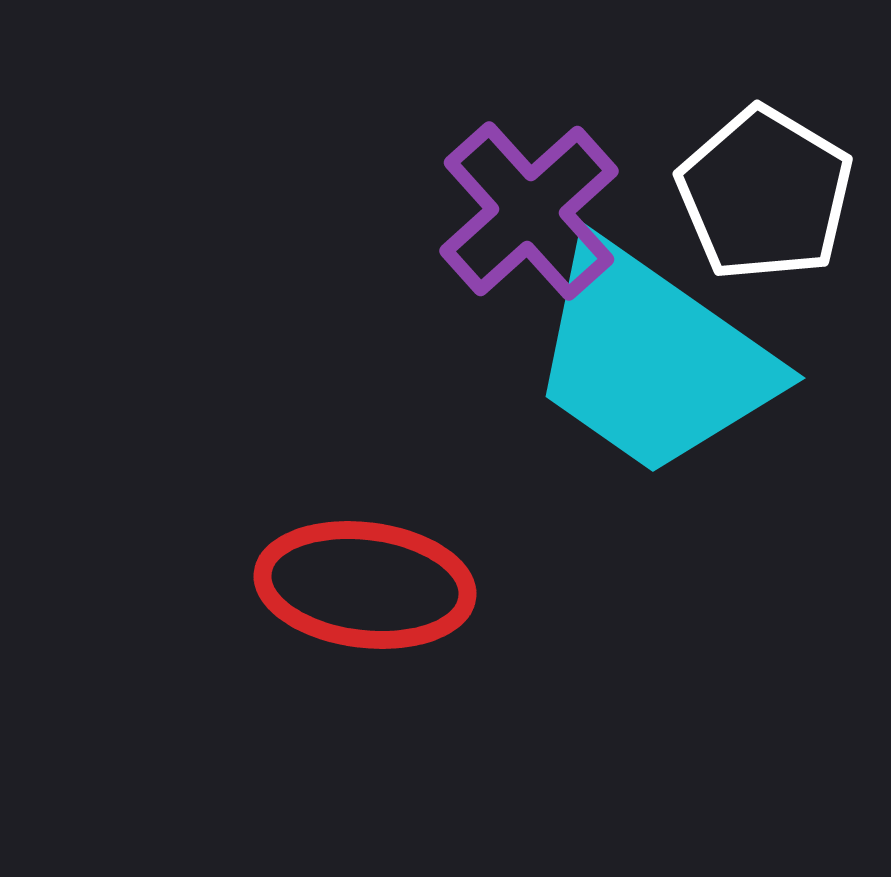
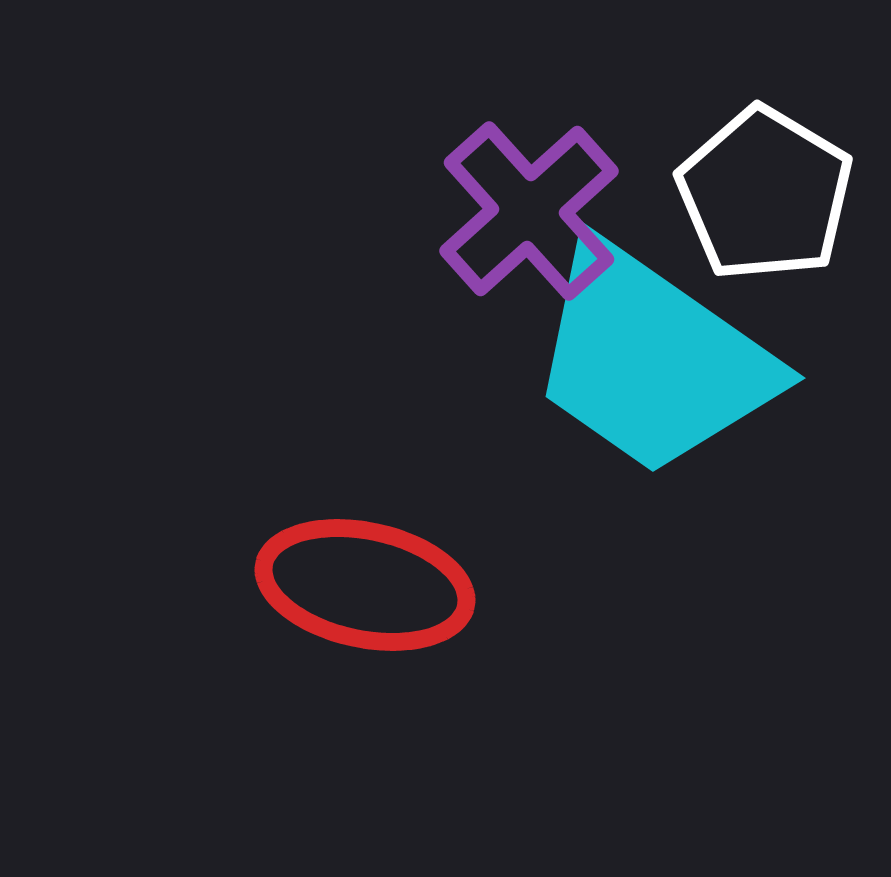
red ellipse: rotated 5 degrees clockwise
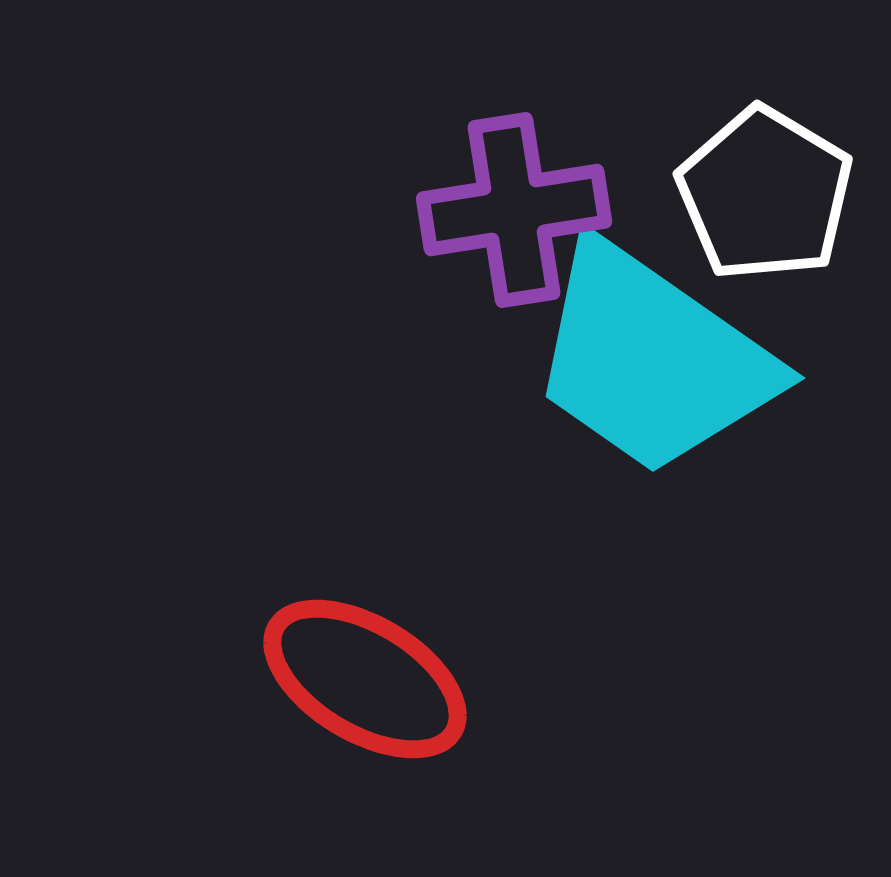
purple cross: moved 15 px left, 1 px up; rotated 33 degrees clockwise
red ellipse: moved 94 px down; rotated 19 degrees clockwise
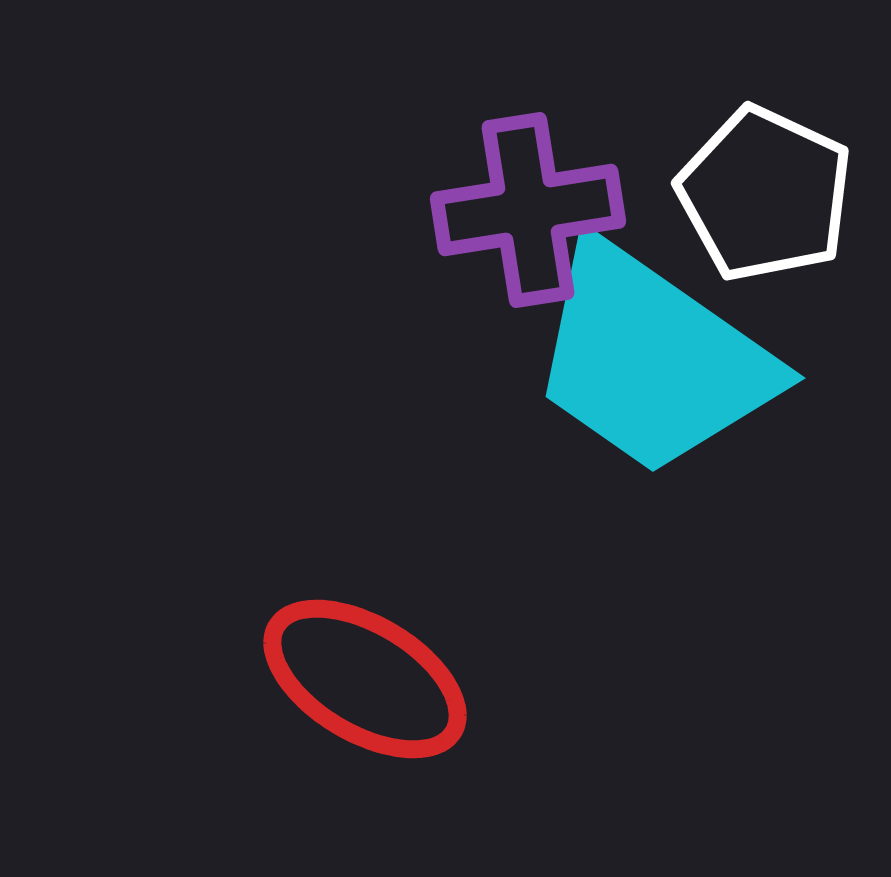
white pentagon: rotated 6 degrees counterclockwise
purple cross: moved 14 px right
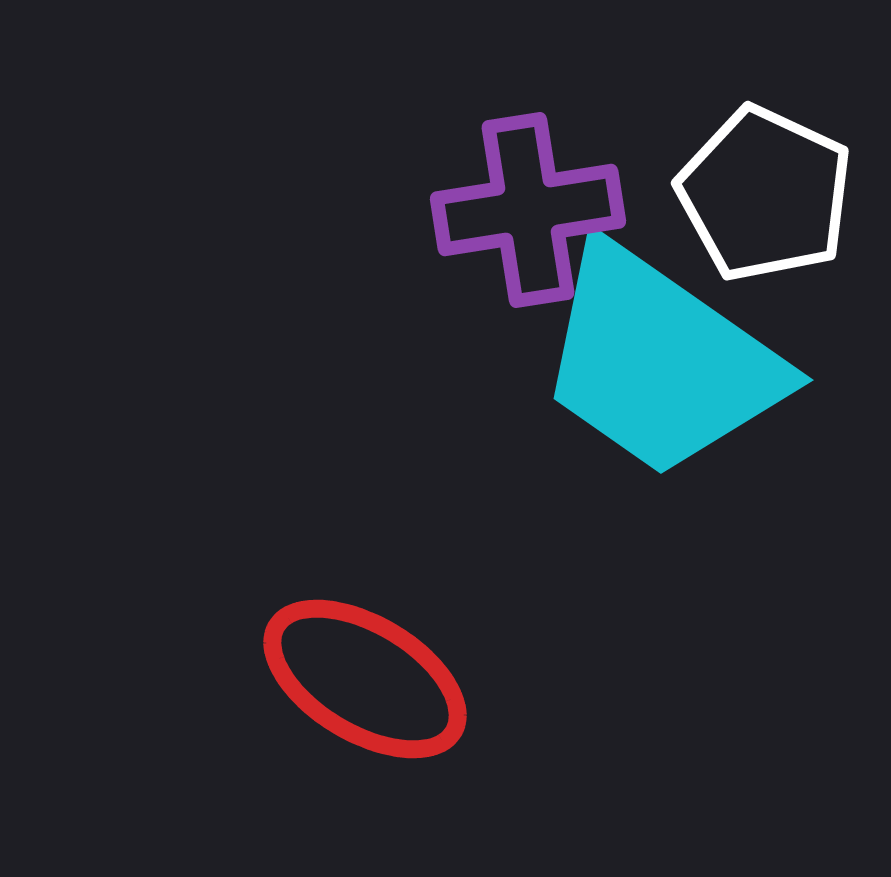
cyan trapezoid: moved 8 px right, 2 px down
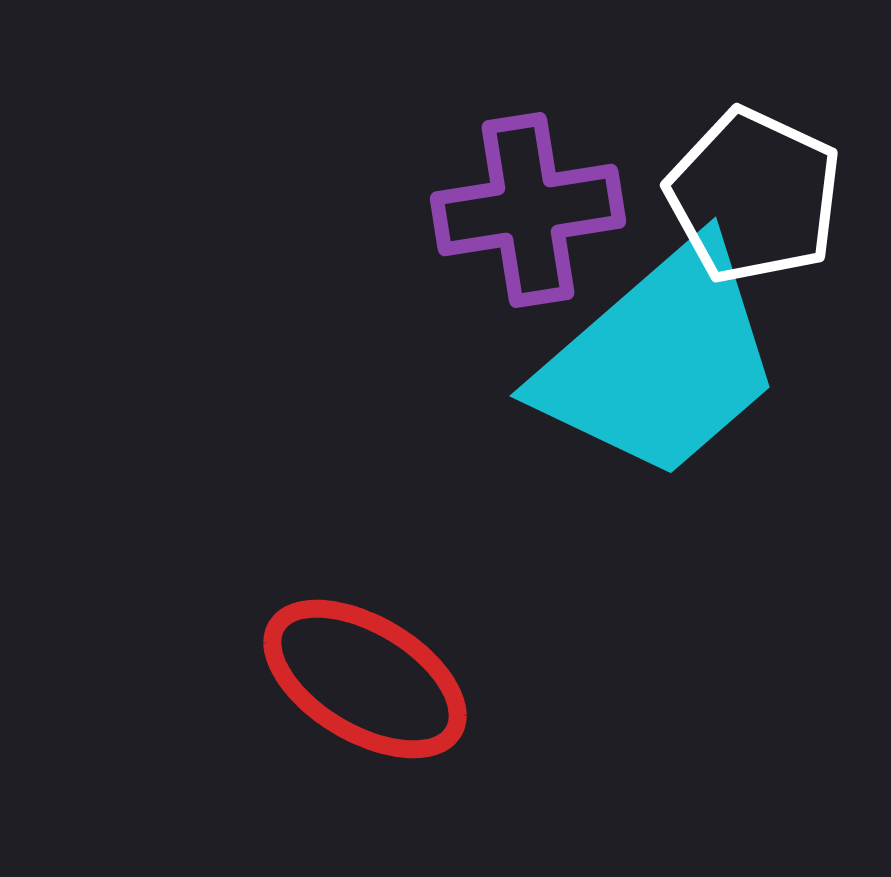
white pentagon: moved 11 px left, 2 px down
cyan trapezoid: rotated 76 degrees counterclockwise
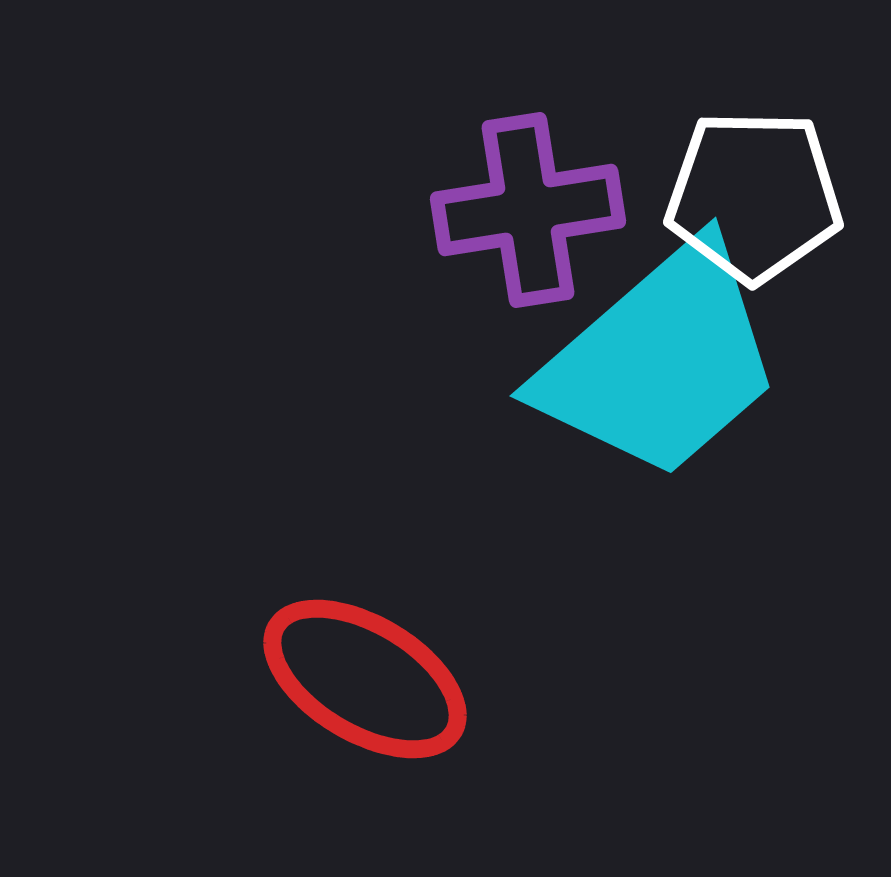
white pentagon: rotated 24 degrees counterclockwise
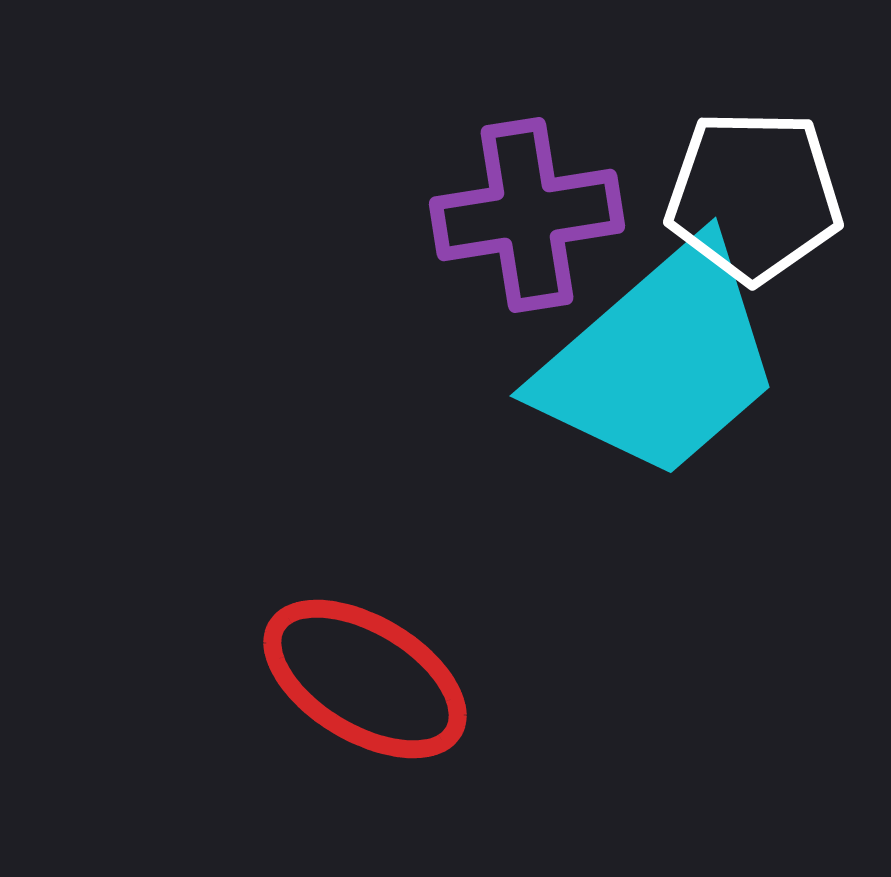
purple cross: moved 1 px left, 5 px down
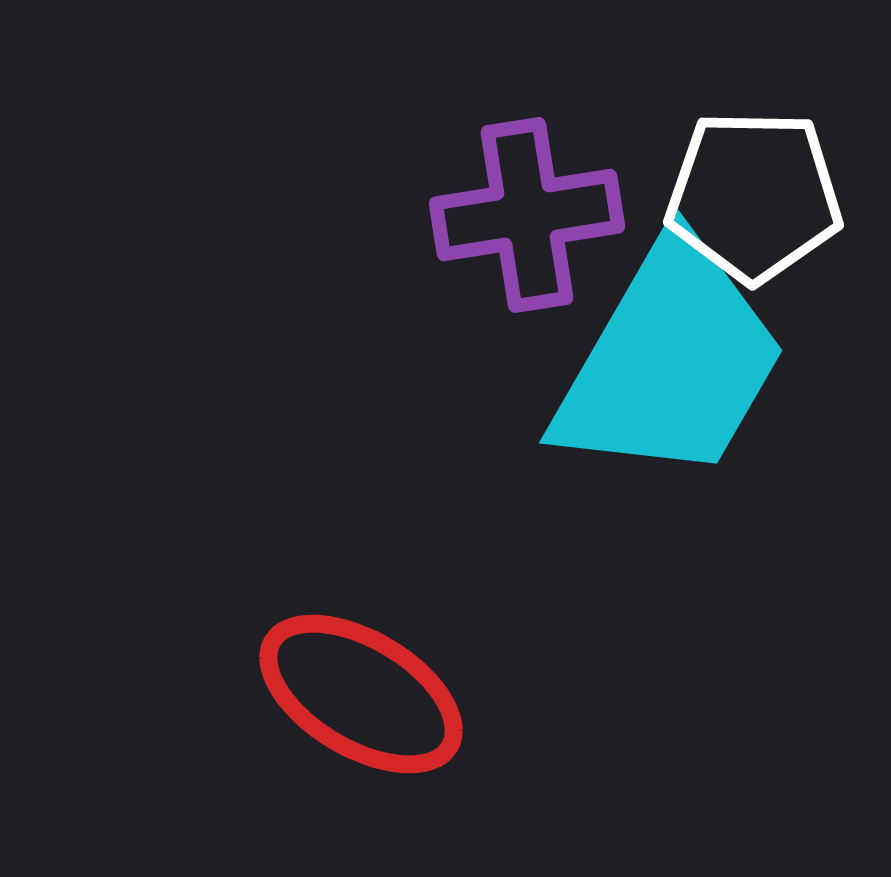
cyan trapezoid: moved 10 px right; rotated 19 degrees counterclockwise
red ellipse: moved 4 px left, 15 px down
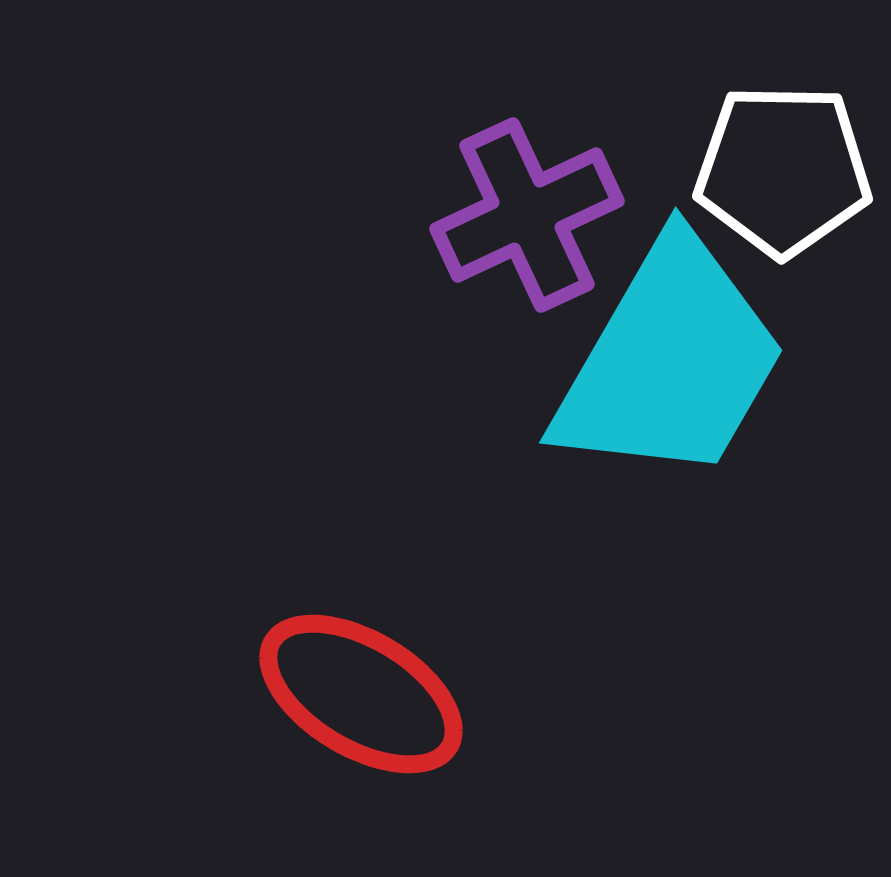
white pentagon: moved 29 px right, 26 px up
purple cross: rotated 16 degrees counterclockwise
